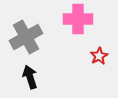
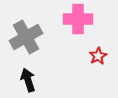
red star: moved 1 px left
black arrow: moved 2 px left, 3 px down
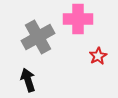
gray cross: moved 12 px right
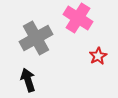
pink cross: moved 1 px up; rotated 32 degrees clockwise
gray cross: moved 2 px left, 1 px down
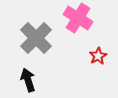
gray cross: rotated 16 degrees counterclockwise
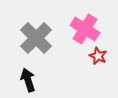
pink cross: moved 7 px right, 11 px down
red star: rotated 18 degrees counterclockwise
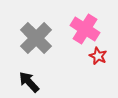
black arrow: moved 1 px right, 2 px down; rotated 25 degrees counterclockwise
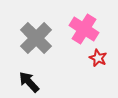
pink cross: moved 1 px left
red star: moved 2 px down
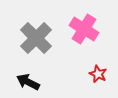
red star: moved 16 px down
black arrow: moved 1 px left; rotated 20 degrees counterclockwise
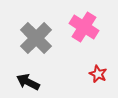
pink cross: moved 2 px up
